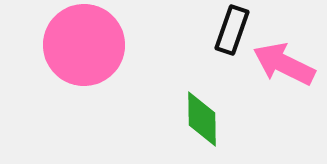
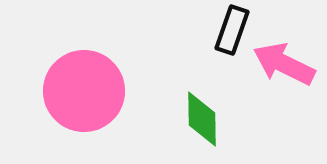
pink circle: moved 46 px down
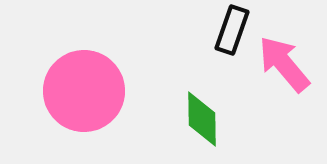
pink arrow: rotated 24 degrees clockwise
